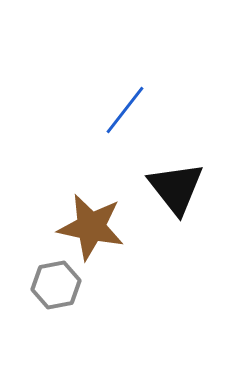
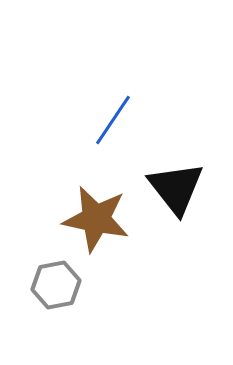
blue line: moved 12 px left, 10 px down; rotated 4 degrees counterclockwise
brown star: moved 5 px right, 8 px up
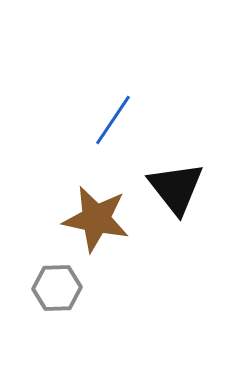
gray hexagon: moved 1 px right, 3 px down; rotated 9 degrees clockwise
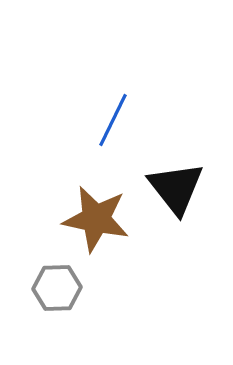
blue line: rotated 8 degrees counterclockwise
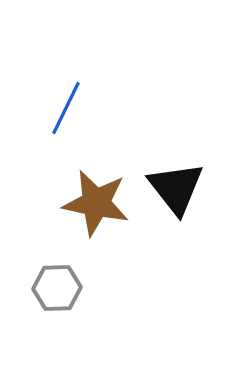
blue line: moved 47 px left, 12 px up
brown star: moved 16 px up
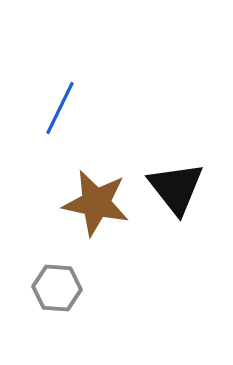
blue line: moved 6 px left
gray hexagon: rotated 6 degrees clockwise
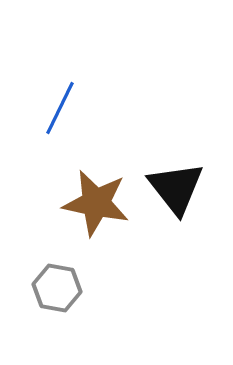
gray hexagon: rotated 6 degrees clockwise
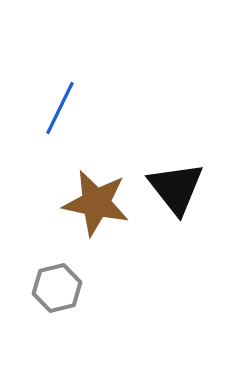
gray hexagon: rotated 24 degrees counterclockwise
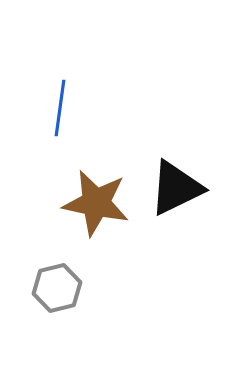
blue line: rotated 18 degrees counterclockwise
black triangle: rotated 42 degrees clockwise
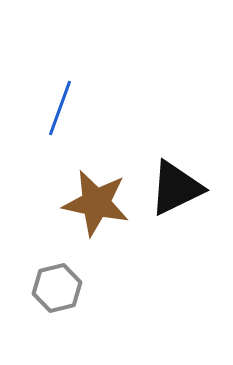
blue line: rotated 12 degrees clockwise
